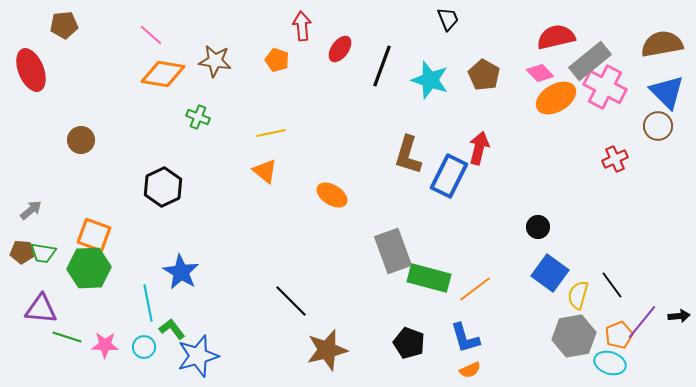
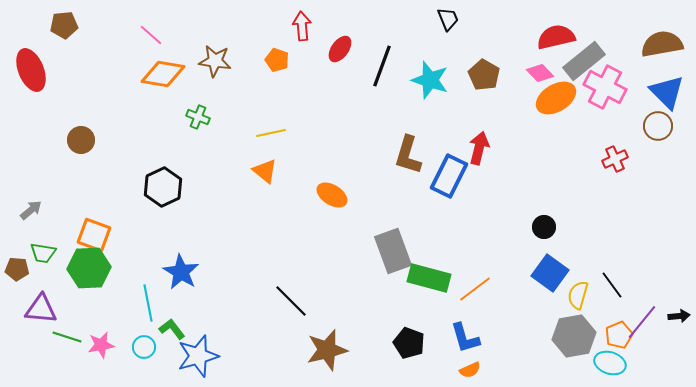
gray rectangle at (590, 61): moved 6 px left
black circle at (538, 227): moved 6 px right
brown pentagon at (22, 252): moved 5 px left, 17 px down
pink star at (105, 345): moved 4 px left; rotated 12 degrees counterclockwise
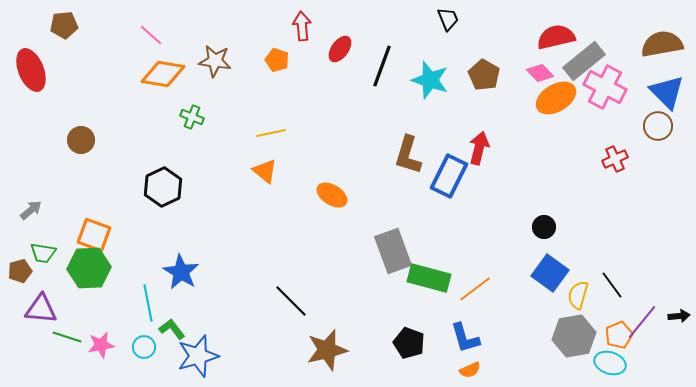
green cross at (198, 117): moved 6 px left
brown pentagon at (17, 269): moved 3 px right, 2 px down; rotated 20 degrees counterclockwise
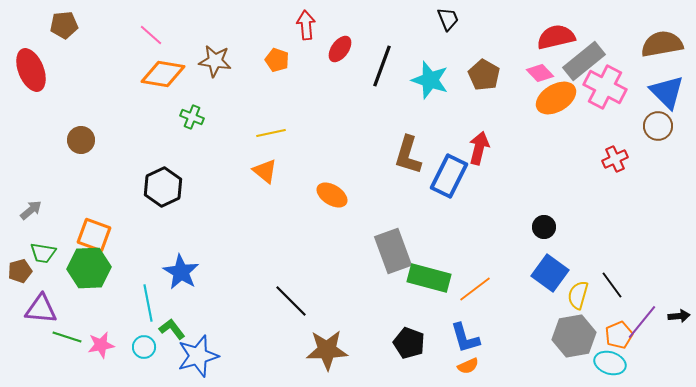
red arrow at (302, 26): moved 4 px right, 1 px up
brown star at (327, 350): rotated 12 degrees clockwise
orange semicircle at (470, 370): moved 2 px left, 4 px up
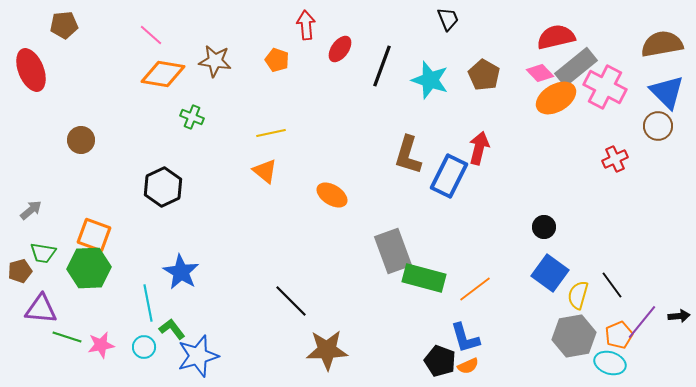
gray rectangle at (584, 61): moved 8 px left, 6 px down
green rectangle at (429, 278): moved 5 px left
black pentagon at (409, 343): moved 31 px right, 18 px down
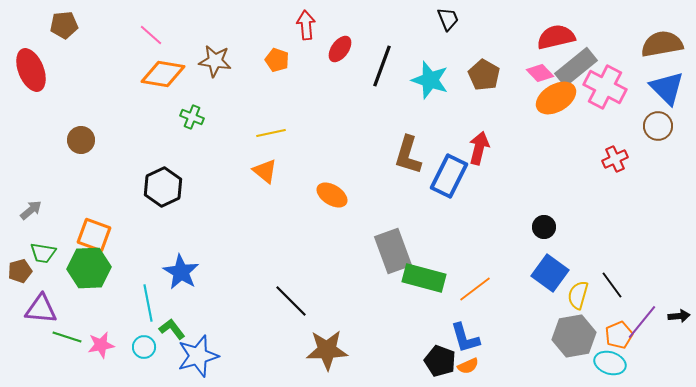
blue triangle at (667, 92): moved 4 px up
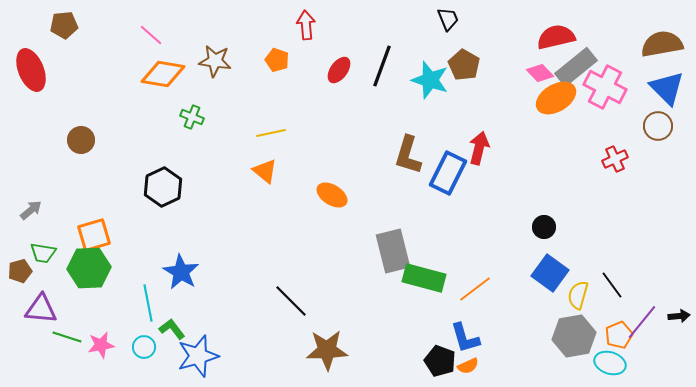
red ellipse at (340, 49): moved 1 px left, 21 px down
brown pentagon at (484, 75): moved 20 px left, 10 px up
blue rectangle at (449, 176): moved 1 px left, 3 px up
orange square at (94, 235): rotated 36 degrees counterclockwise
gray rectangle at (393, 251): rotated 6 degrees clockwise
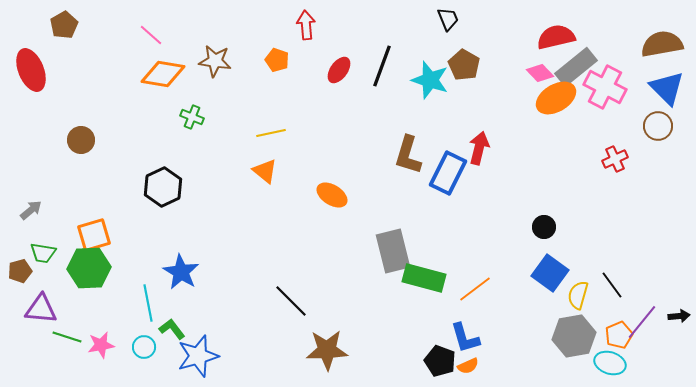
brown pentagon at (64, 25): rotated 24 degrees counterclockwise
